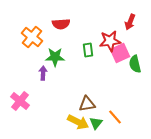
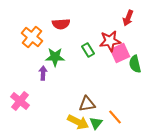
red arrow: moved 2 px left, 4 px up
green rectangle: rotated 24 degrees counterclockwise
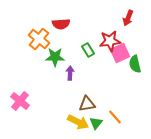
orange cross: moved 7 px right, 2 px down
purple arrow: moved 27 px right
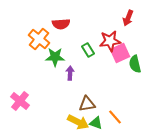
green triangle: rotated 48 degrees counterclockwise
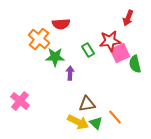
green triangle: rotated 24 degrees clockwise
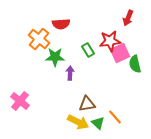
green triangle: moved 2 px right
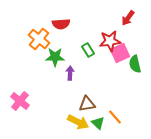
red arrow: rotated 14 degrees clockwise
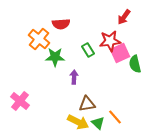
red arrow: moved 4 px left, 1 px up
purple arrow: moved 4 px right, 4 px down
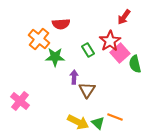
red star: rotated 25 degrees counterclockwise
pink square: rotated 18 degrees counterclockwise
brown triangle: moved 14 px up; rotated 48 degrees counterclockwise
orange line: rotated 28 degrees counterclockwise
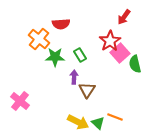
green rectangle: moved 8 px left, 5 px down
